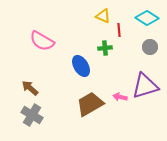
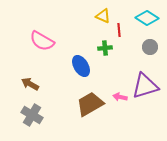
brown arrow: moved 4 px up; rotated 12 degrees counterclockwise
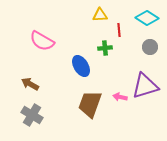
yellow triangle: moved 3 px left, 1 px up; rotated 28 degrees counterclockwise
brown trapezoid: rotated 40 degrees counterclockwise
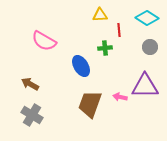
pink semicircle: moved 2 px right
purple triangle: rotated 16 degrees clockwise
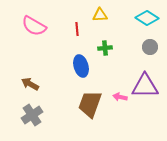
red line: moved 42 px left, 1 px up
pink semicircle: moved 10 px left, 15 px up
blue ellipse: rotated 15 degrees clockwise
gray cross: rotated 25 degrees clockwise
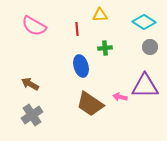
cyan diamond: moved 3 px left, 4 px down
brown trapezoid: rotated 76 degrees counterclockwise
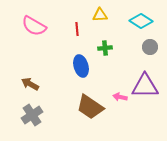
cyan diamond: moved 3 px left, 1 px up
brown trapezoid: moved 3 px down
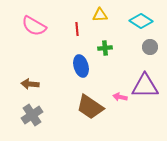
brown arrow: rotated 24 degrees counterclockwise
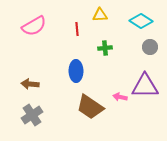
pink semicircle: rotated 60 degrees counterclockwise
blue ellipse: moved 5 px left, 5 px down; rotated 15 degrees clockwise
